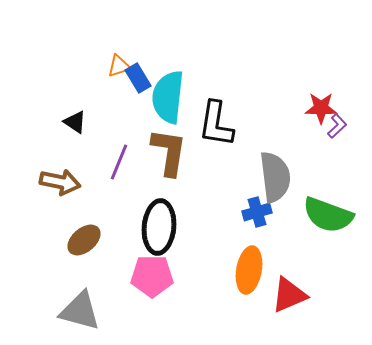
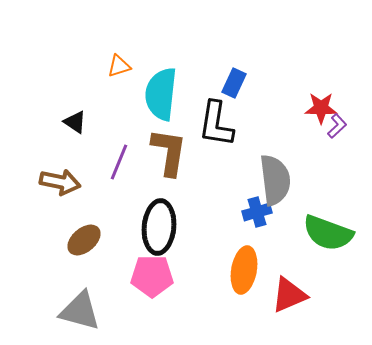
blue rectangle: moved 96 px right, 5 px down; rotated 56 degrees clockwise
cyan semicircle: moved 7 px left, 3 px up
gray semicircle: moved 3 px down
green semicircle: moved 18 px down
orange ellipse: moved 5 px left
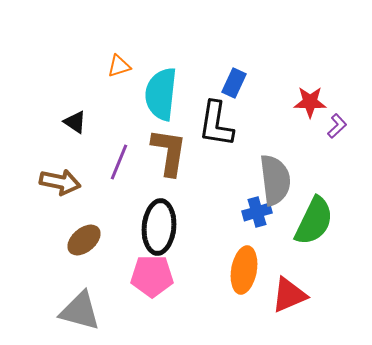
red star: moved 11 px left, 6 px up
green semicircle: moved 14 px left, 12 px up; rotated 84 degrees counterclockwise
